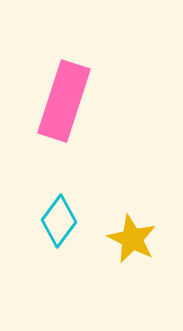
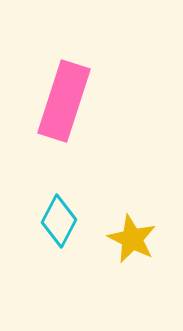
cyan diamond: rotated 9 degrees counterclockwise
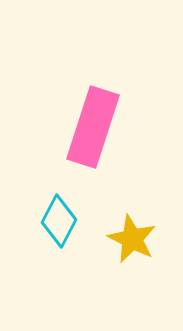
pink rectangle: moved 29 px right, 26 px down
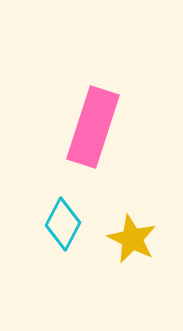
cyan diamond: moved 4 px right, 3 px down
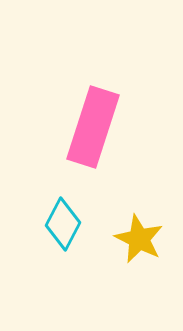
yellow star: moved 7 px right
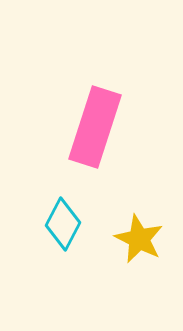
pink rectangle: moved 2 px right
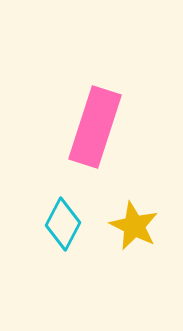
yellow star: moved 5 px left, 13 px up
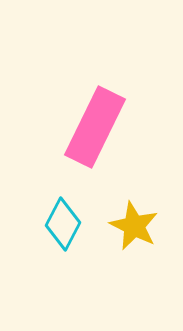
pink rectangle: rotated 8 degrees clockwise
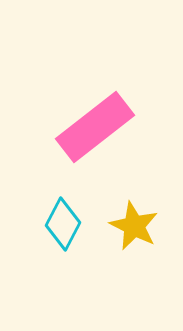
pink rectangle: rotated 26 degrees clockwise
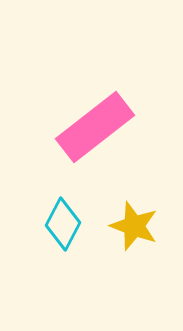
yellow star: rotated 6 degrees counterclockwise
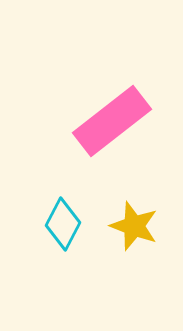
pink rectangle: moved 17 px right, 6 px up
